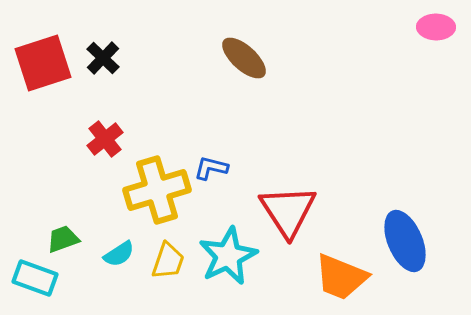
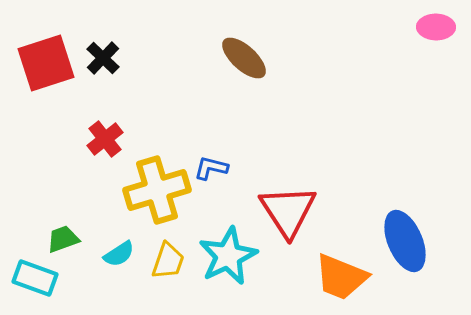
red square: moved 3 px right
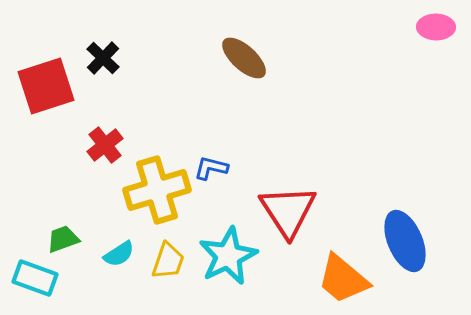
red square: moved 23 px down
red cross: moved 6 px down
orange trapezoid: moved 2 px right, 2 px down; rotated 18 degrees clockwise
